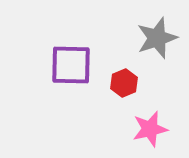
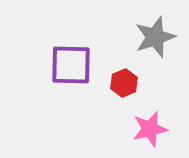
gray star: moved 2 px left, 1 px up
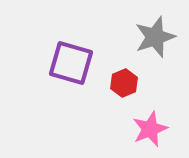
purple square: moved 2 px up; rotated 15 degrees clockwise
pink star: rotated 9 degrees counterclockwise
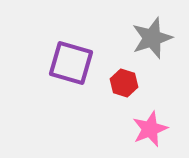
gray star: moved 3 px left, 1 px down
red hexagon: rotated 20 degrees counterclockwise
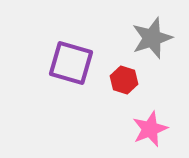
red hexagon: moved 3 px up
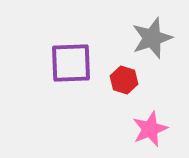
purple square: rotated 18 degrees counterclockwise
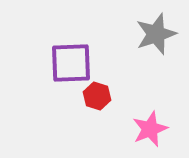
gray star: moved 4 px right, 4 px up
red hexagon: moved 27 px left, 16 px down
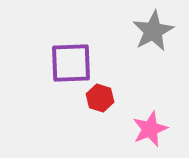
gray star: moved 3 px left, 3 px up; rotated 9 degrees counterclockwise
red hexagon: moved 3 px right, 2 px down
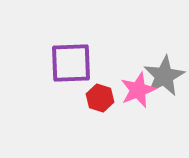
gray star: moved 11 px right, 45 px down
pink star: moved 12 px left, 39 px up
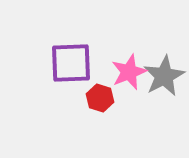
pink star: moved 9 px left, 18 px up
